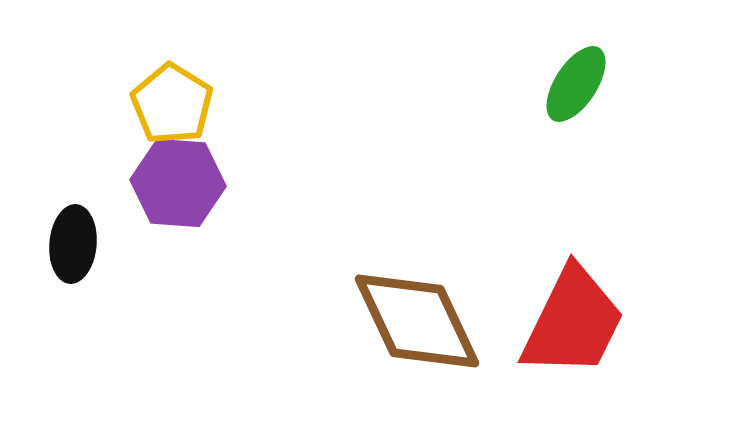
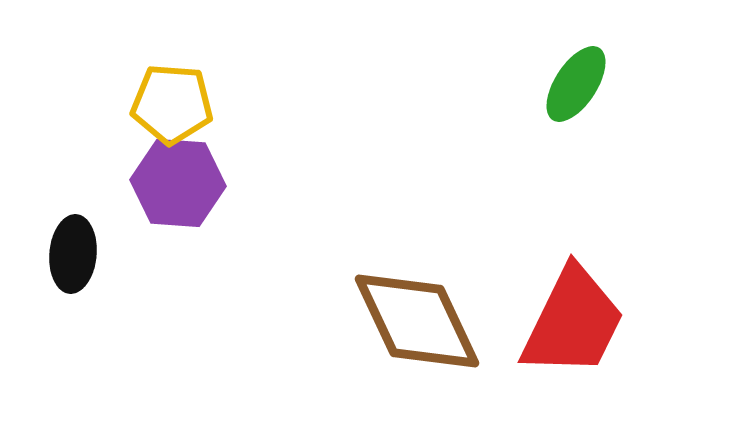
yellow pentagon: rotated 28 degrees counterclockwise
black ellipse: moved 10 px down
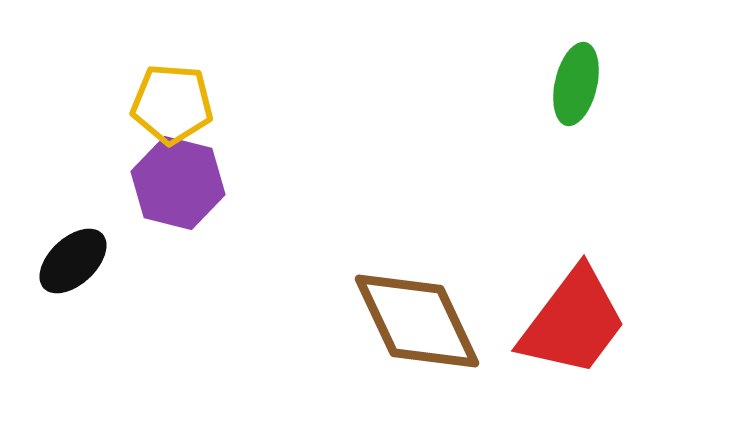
green ellipse: rotated 20 degrees counterclockwise
purple hexagon: rotated 10 degrees clockwise
black ellipse: moved 7 px down; rotated 42 degrees clockwise
red trapezoid: rotated 11 degrees clockwise
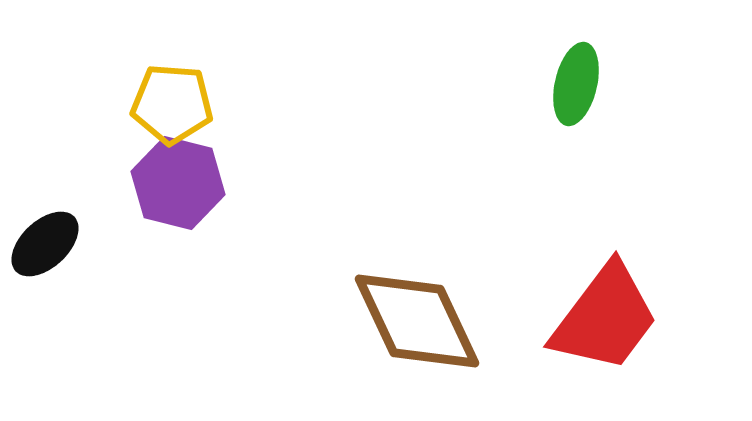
black ellipse: moved 28 px left, 17 px up
red trapezoid: moved 32 px right, 4 px up
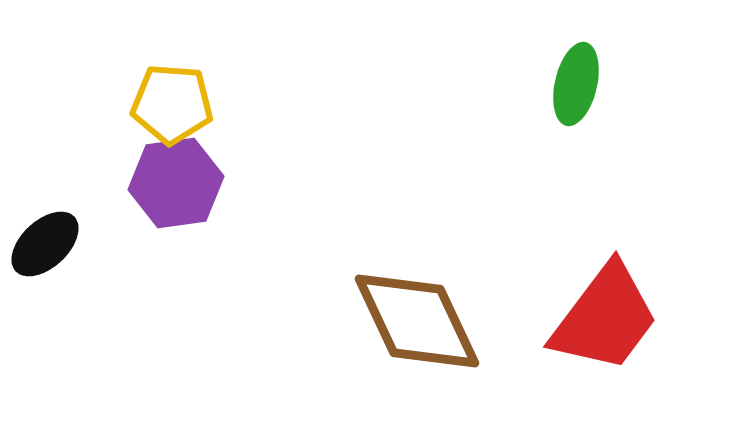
purple hexagon: moved 2 px left; rotated 22 degrees counterclockwise
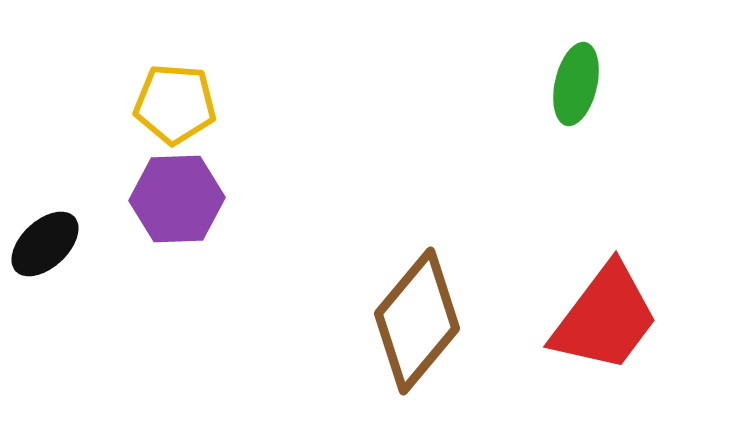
yellow pentagon: moved 3 px right
purple hexagon: moved 1 px right, 16 px down; rotated 6 degrees clockwise
brown diamond: rotated 65 degrees clockwise
